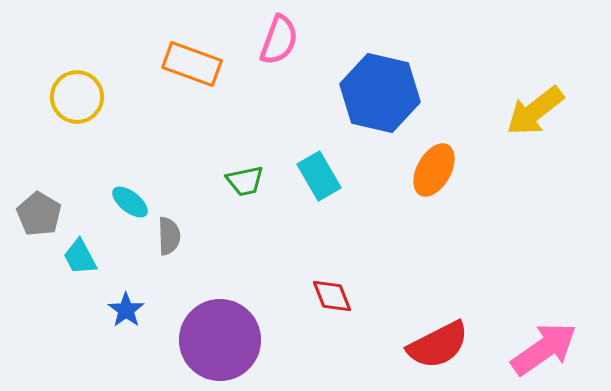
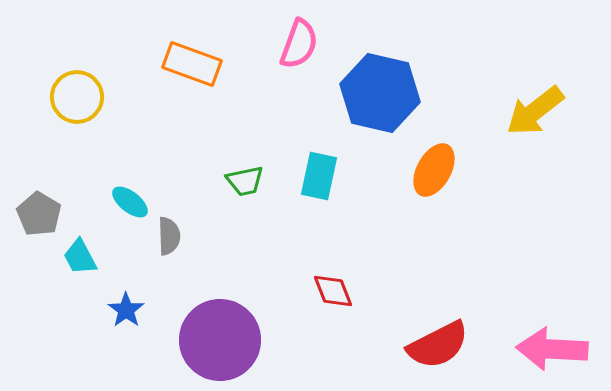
pink semicircle: moved 20 px right, 4 px down
cyan rectangle: rotated 42 degrees clockwise
red diamond: moved 1 px right, 5 px up
pink arrow: moved 8 px right; rotated 142 degrees counterclockwise
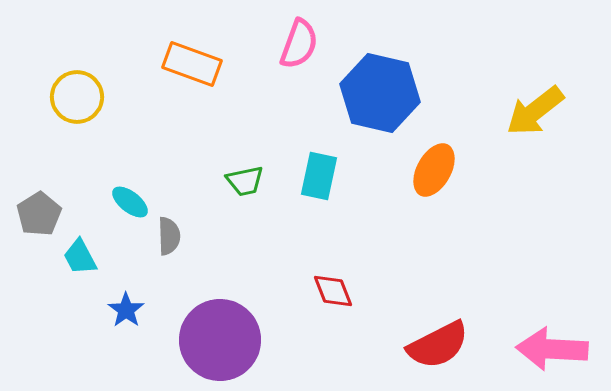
gray pentagon: rotated 9 degrees clockwise
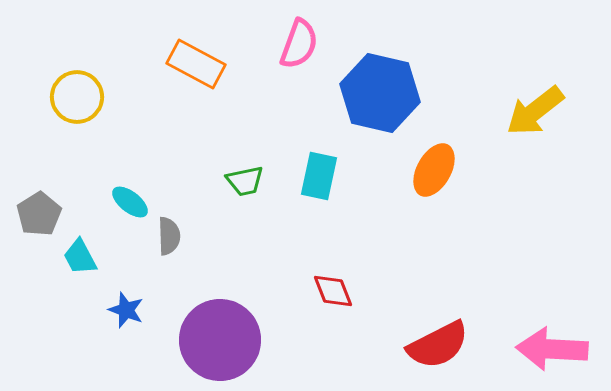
orange rectangle: moved 4 px right; rotated 8 degrees clockwise
blue star: rotated 15 degrees counterclockwise
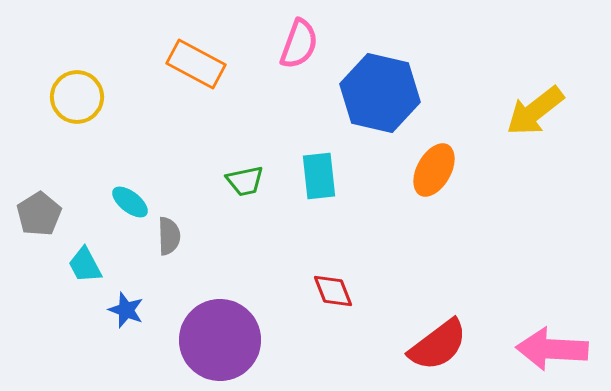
cyan rectangle: rotated 18 degrees counterclockwise
cyan trapezoid: moved 5 px right, 8 px down
red semicircle: rotated 10 degrees counterclockwise
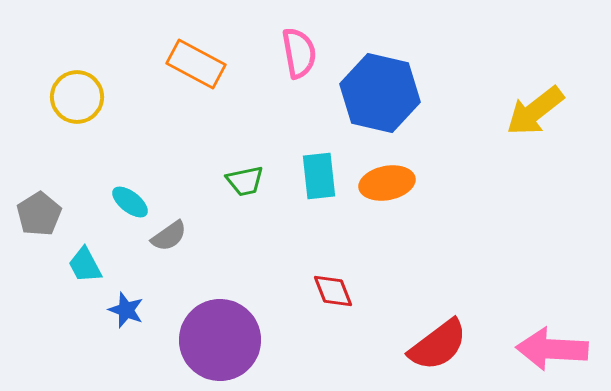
pink semicircle: moved 9 px down; rotated 30 degrees counterclockwise
orange ellipse: moved 47 px left, 13 px down; rotated 50 degrees clockwise
gray semicircle: rotated 57 degrees clockwise
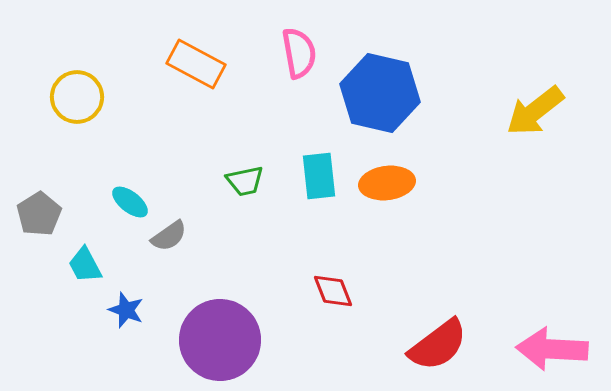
orange ellipse: rotated 4 degrees clockwise
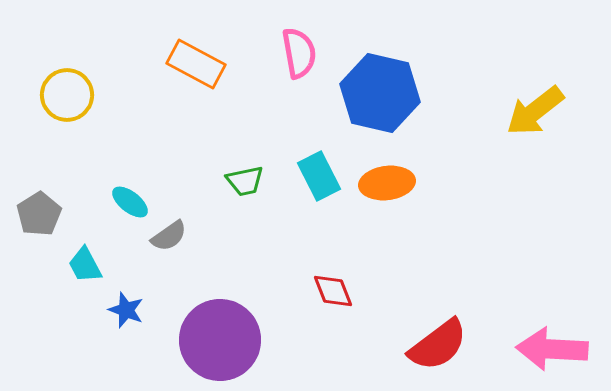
yellow circle: moved 10 px left, 2 px up
cyan rectangle: rotated 21 degrees counterclockwise
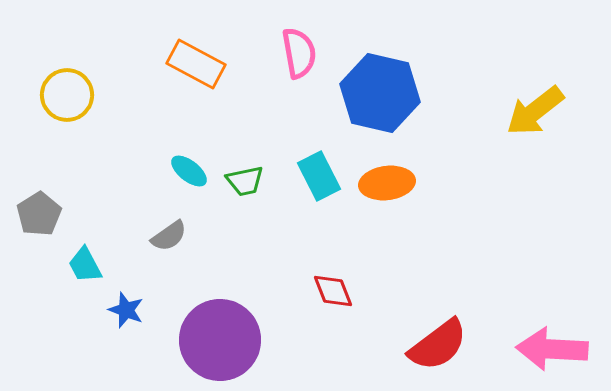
cyan ellipse: moved 59 px right, 31 px up
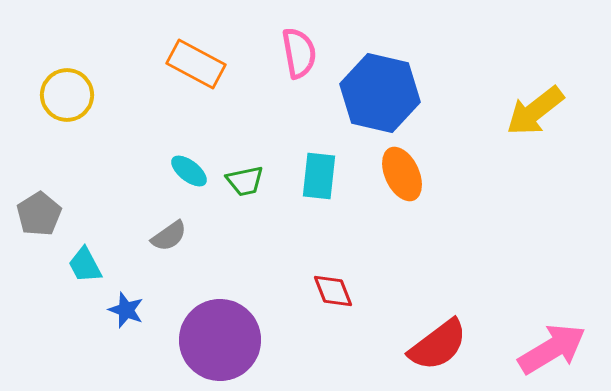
cyan rectangle: rotated 33 degrees clockwise
orange ellipse: moved 15 px right, 9 px up; rotated 72 degrees clockwise
pink arrow: rotated 146 degrees clockwise
